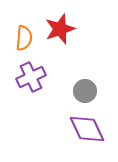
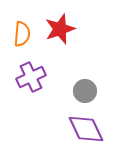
orange semicircle: moved 2 px left, 4 px up
purple diamond: moved 1 px left
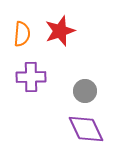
red star: moved 2 px down
purple cross: rotated 24 degrees clockwise
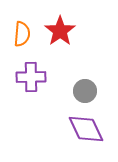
red star: rotated 16 degrees counterclockwise
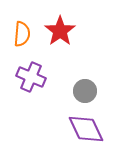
purple cross: rotated 24 degrees clockwise
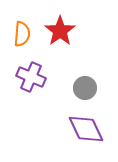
gray circle: moved 3 px up
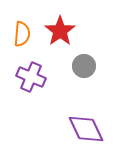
gray circle: moved 1 px left, 22 px up
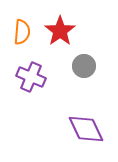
orange semicircle: moved 2 px up
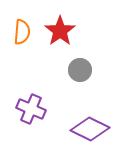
gray circle: moved 4 px left, 4 px down
purple cross: moved 32 px down
purple diamond: moved 4 px right; rotated 39 degrees counterclockwise
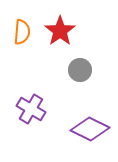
purple cross: rotated 8 degrees clockwise
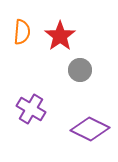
red star: moved 5 px down
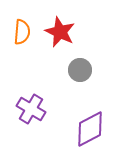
red star: moved 4 px up; rotated 12 degrees counterclockwise
purple diamond: rotated 54 degrees counterclockwise
